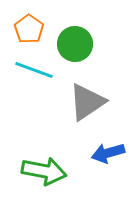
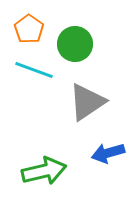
green arrow: rotated 24 degrees counterclockwise
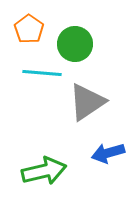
cyan line: moved 8 px right, 3 px down; rotated 15 degrees counterclockwise
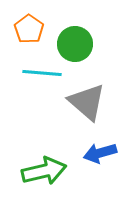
gray triangle: rotated 45 degrees counterclockwise
blue arrow: moved 8 px left
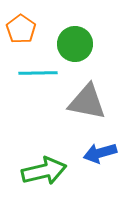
orange pentagon: moved 8 px left
cyan line: moved 4 px left; rotated 6 degrees counterclockwise
gray triangle: rotated 30 degrees counterclockwise
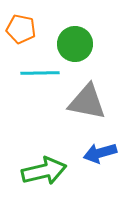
orange pentagon: rotated 24 degrees counterclockwise
cyan line: moved 2 px right
